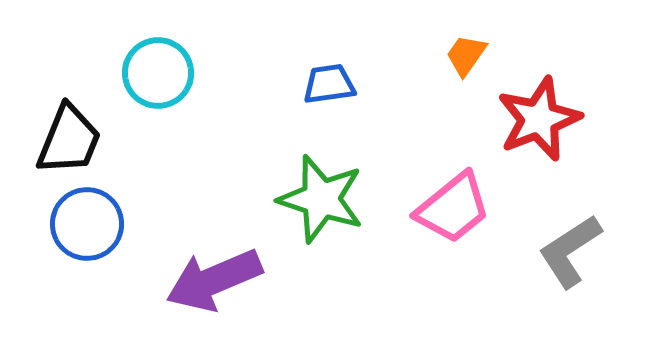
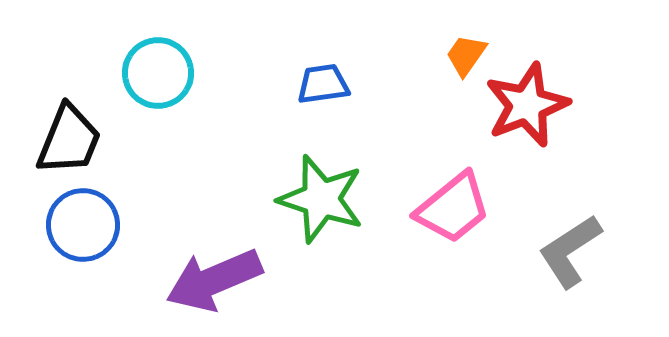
blue trapezoid: moved 6 px left
red star: moved 12 px left, 14 px up
blue circle: moved 4 px left, 1 px down
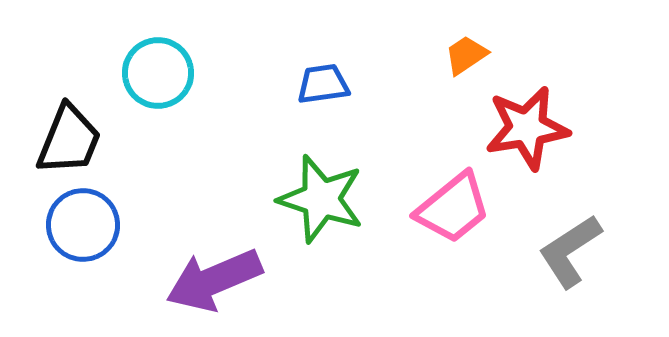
orange trapezoid: rotated 21 degrees clockwise
red star: moved 23 px down; rotated 12 degrees clockwise
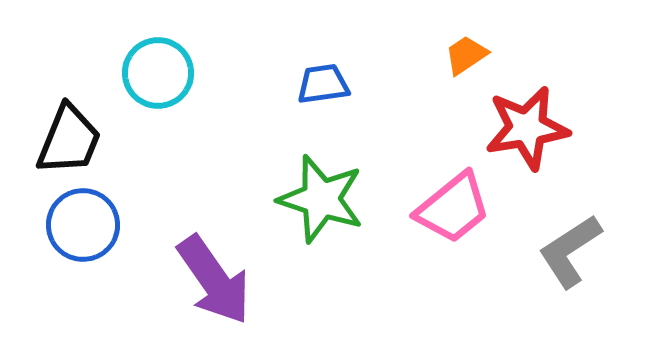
purple arrow: rotated 102 degrees counterclockwise
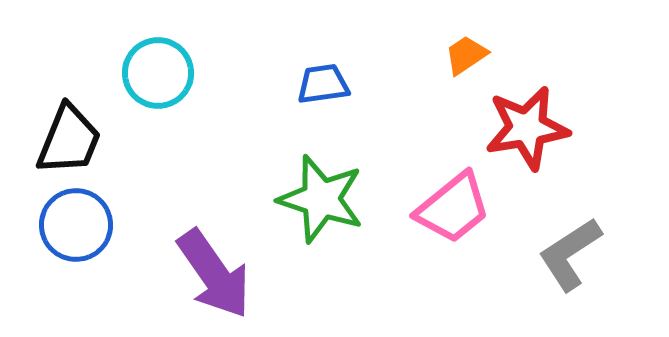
blue circle: moved 7 px left
gray L-shape: moved 3 px down
purple arrow: moved 6 px up
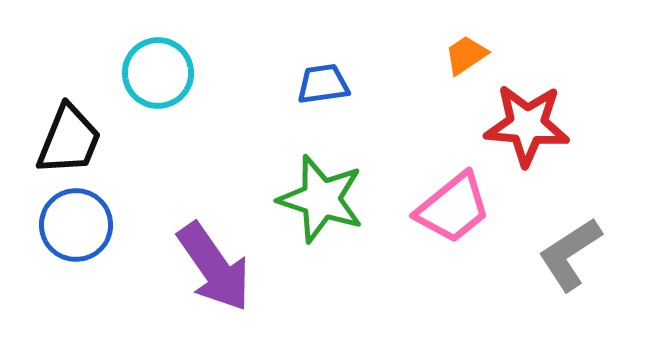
red star: moved 3 px up; rotated 14 degrees clockwise
purple arrow: moved 7 px up
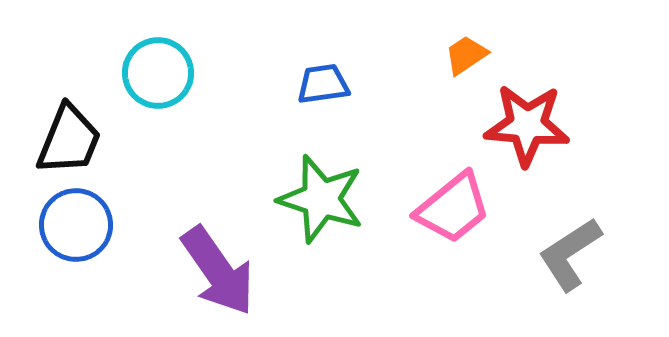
purple arrow: moved 4 px right, 4 px down
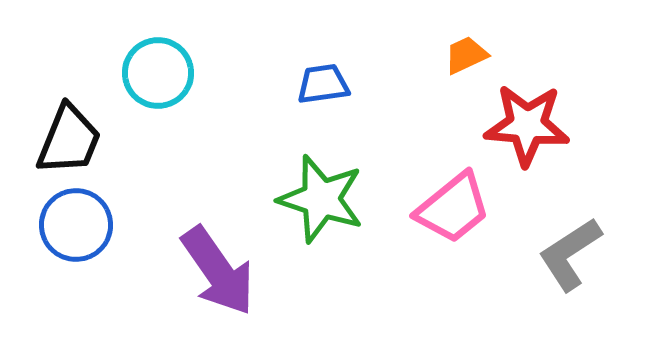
orange trapezoid: rotated 9 degrees clockwise
